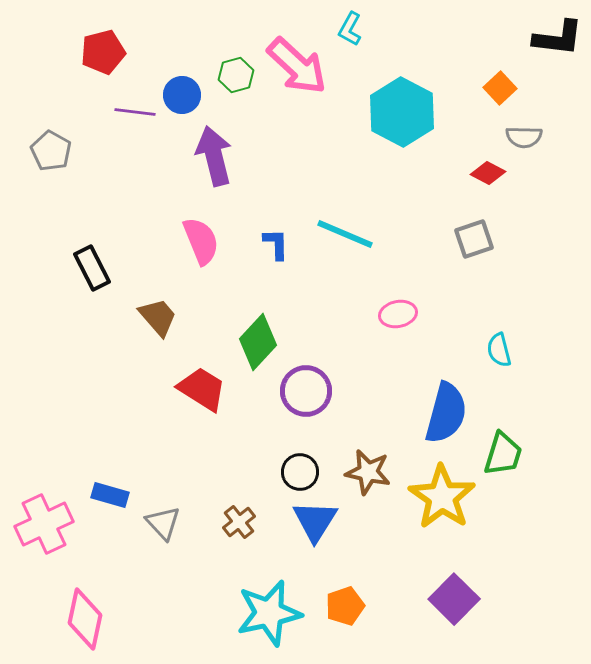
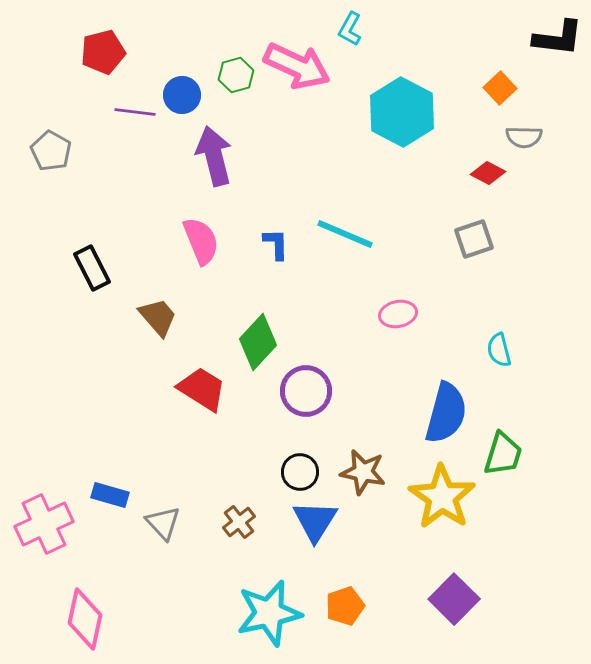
pink arrow: rotated 18 degrees counterclockwise
brown star: moved 5 px left
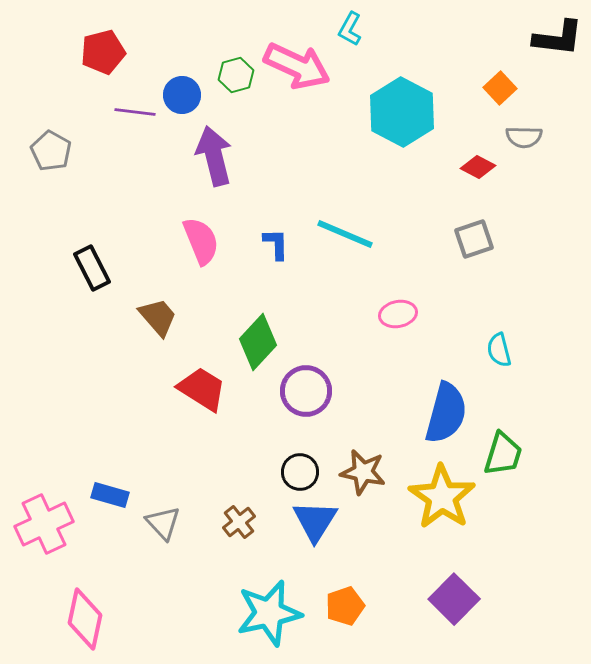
red diamond: moved 10 px left, 6 px up
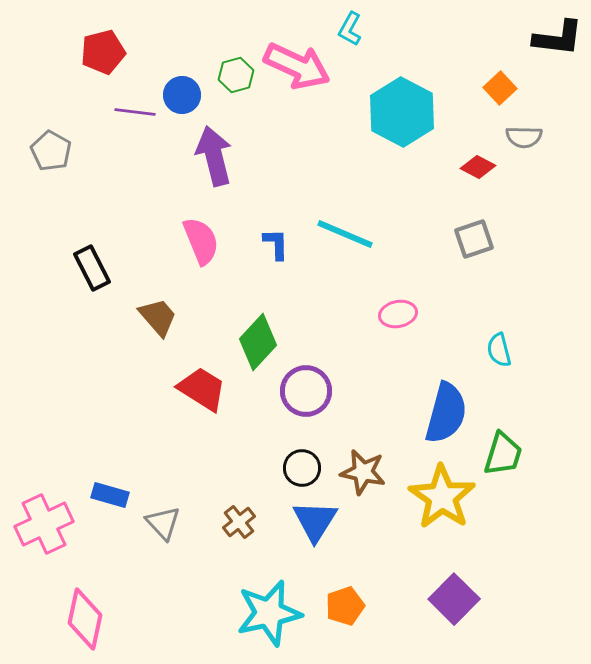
black circle: moved 2 px right, 4 px up
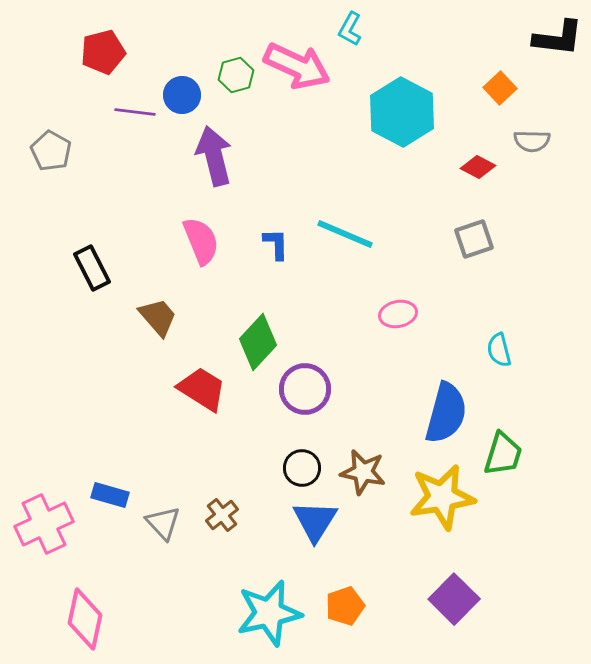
gray semicircle: moved 8 px right, 4 px down
purple circle: moved 1 px left, 2 px up
yellow star: rotated 28 degrees clockwise
brown cross: moved 17 px left, 7 px up
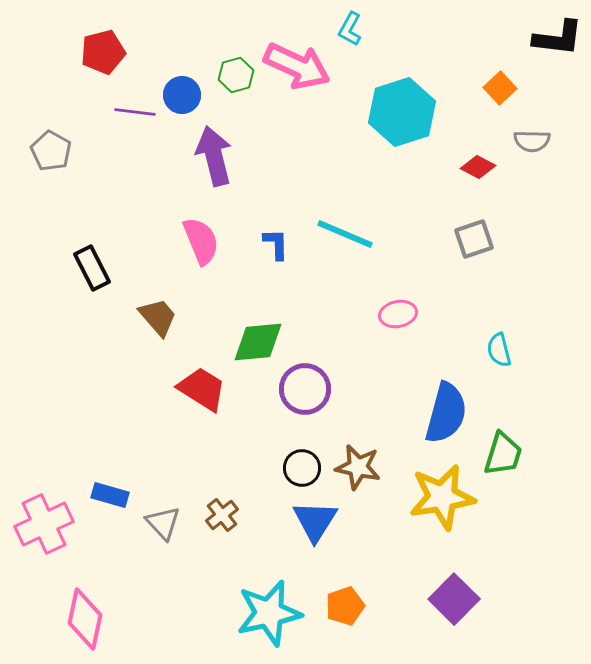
cyan hexagon: rotated 14 degrees clockwise
green diamond: rotated 42 degrees clockwise
brown star: moved 5 px left, 5 px up
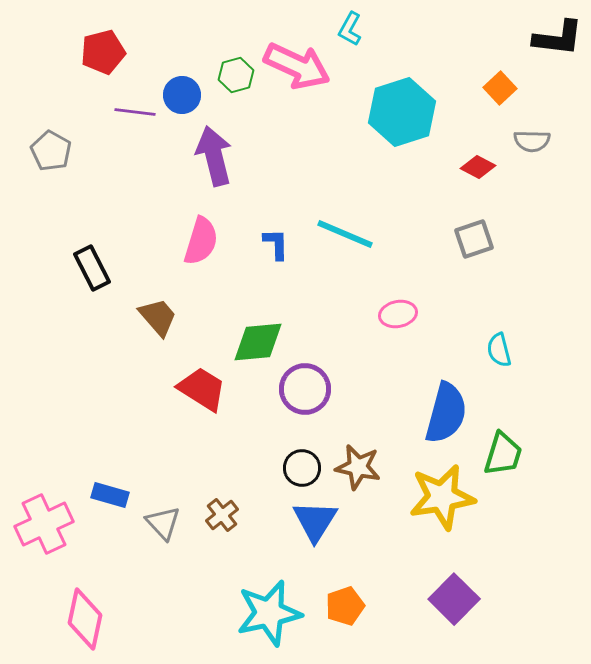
pink semicircle: rotated 39 degrees clockwise
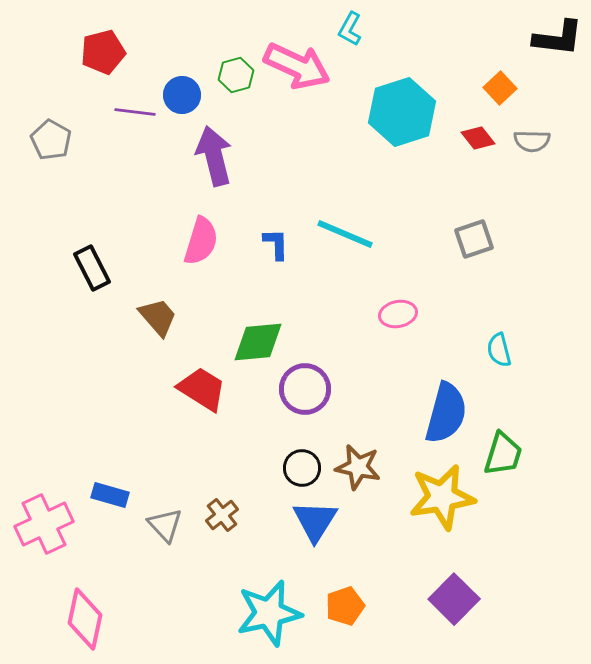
gray pentagon: moved 11 px up
red diamond: moved 29 px up; rotated 24 degrees clockwise
gray triangle: moved 2 px right, 2 px down
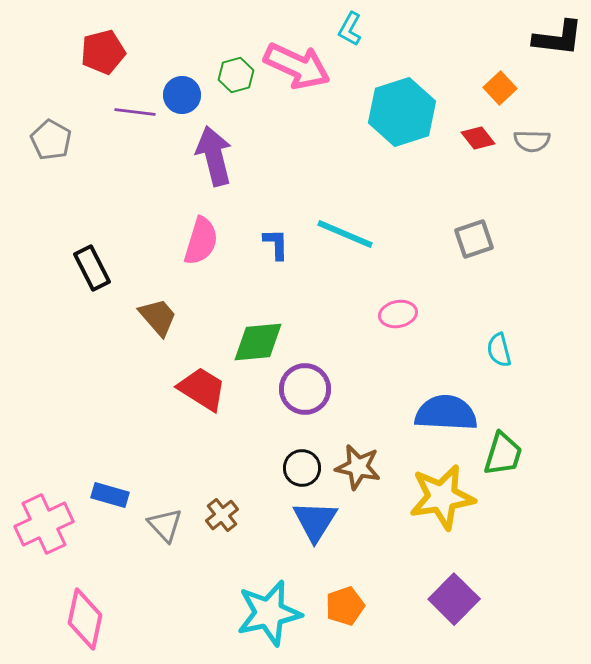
blue semicircle: rotated 102 degrees counterclockwise
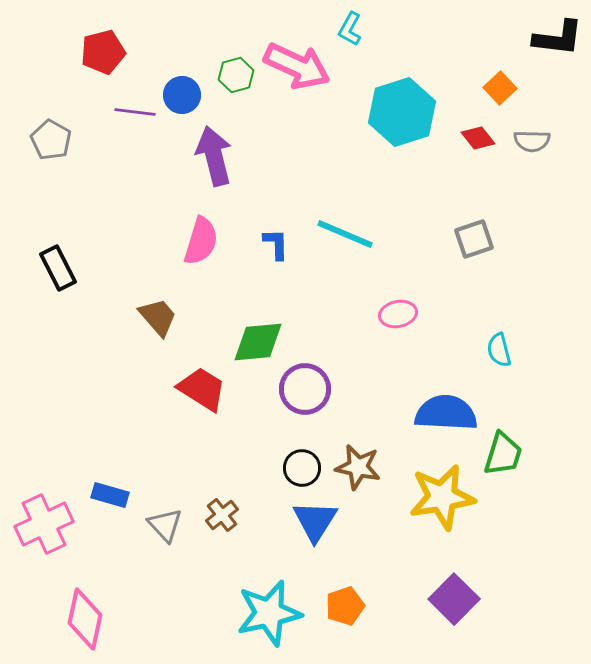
black rectangle: moved 34 px left
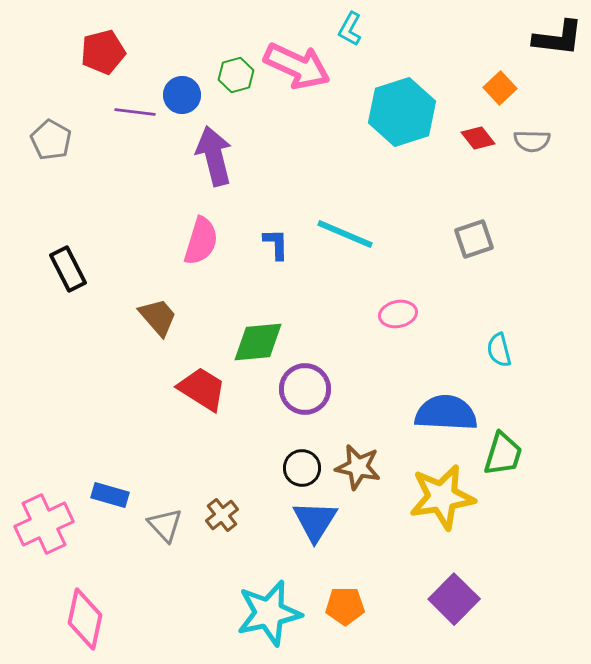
black rectangle: moved 10 px right, 1 px down
orange pentagon: rotated 18 degrees clockwise
